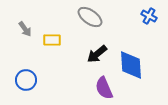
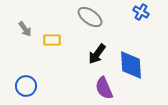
blue cross: moved 8 px left, 4 px up
black arrow: rotated 15 degrees counterclockwise
blue circle: moved 6 px down
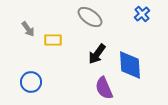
blue cross: moved 1 px right, 2 px down; rotated 21 degrees clockwise
gray arrow: moved 3 px right
yellow rectangle: moved 1 px right
blue diamond: moved 1 px left
blue circle: moved 5 px right, 4 px up
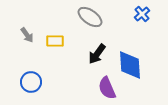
gray arrow: moved 1 px left, 6 px down
yellow rectangle: moved 2 px right, 1 px down
purple semicircle: moved 3 px right
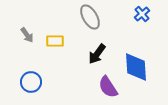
gray ellipse: rotated 25 degrees clockwise
blue diamond: moved 6 px right, 2 px down
purple semicircle: moved 1 px right, 1 px up; rotated 10 degrees counterclockwise
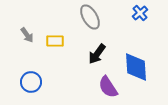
blue cross: moved 2 px left, 1 px up
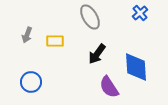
gray arrow: rotated 56 degrees clockwise
purple semicircle: moved 1 px right
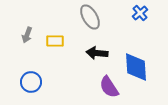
black arrow: moved 1 px up; rotated 60 degrees clockwise
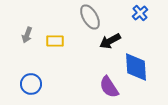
black arrow: moved 13 px right, 12 px up; rotated 35 degrees counterclockwise
blue circle: moved 2 px down
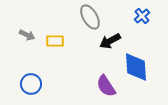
blue cross: moved 2 px right, 3 px down
gray arrow: rotated 84 degrees counterclockwise
purple semicircle: moved 3 px left, 1 px up
